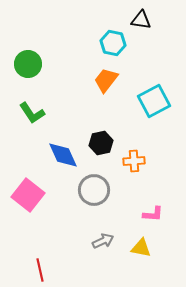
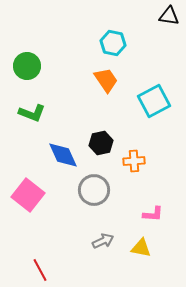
black triangle: moved 28 px right, 4 px up
green circle: moved 1 px left, 2 px down
orange trapezoid: rotated 108 degrees clockwise
green L-shape: rotated 36 degrees counterclockwise
red line: rotated 15 degrees counterclockwise
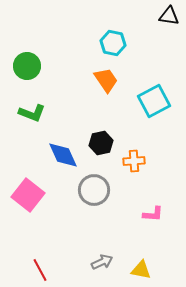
gray arrow: moved 1 px left, 21 px down
yellow triangle: moved 22 px down
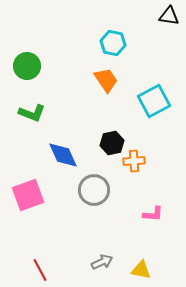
black hexagon: moved 11 px right
pink square: rotated 32 degrees clockwise
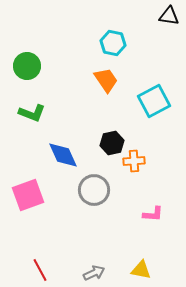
gray arrow: moved 8 px left, 11 px down
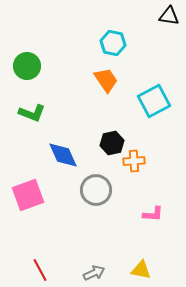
gray circle: moved 2 px right
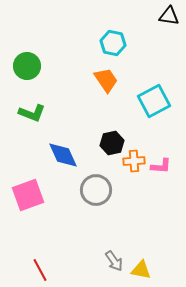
pink L-shape: moved 8 px right, 48 px up
gray arrow: moved 20 px right, 12 px up; rotated 80 degrees clockwise
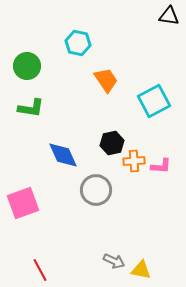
cyan hexagon: moved 35 px left
green L-shape: moved 1 px left, 5 px up; rotated 12 degrees counterclockwise
pink square: moved 5 px left, 8 px down
gray arrow: rotated 30 degrees counterclockwise
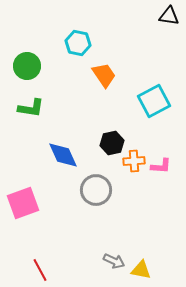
orange trapezoid: moved 2 px left, 5 px up
